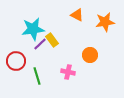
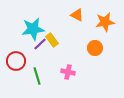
orange circle: moved 5 px right, 7 px up
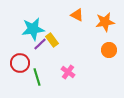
orange circle: moved 14 px right, 2 px down
red circle: moved 4 px right, 2 px down
pink cross: rotated 24 degrees clockwise
green line: moved 1 px down
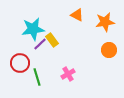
pink cross: moved 2 px down; rotated 24 degrees clockwise
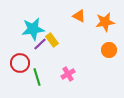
orange triangle: moved 2 px right, 1 px down
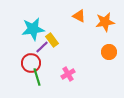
purple line: moved 2 px right, 3 px down
orange circle: moved 2 px down
red circle: moved 11 px right
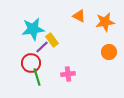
pink cross: rotated 24 degrees clockwise
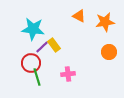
cyan star: rotated 15 degrees clockwise
yellow rectangle: moved 2 px right, 5 px down
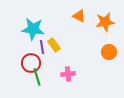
purple line: rotated 56 degrees counterclockwise
